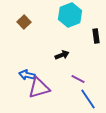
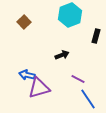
black rectangle: rotated 24 degrees clockwise
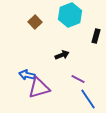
brown square: moved 11 px right
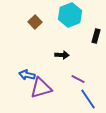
black arrow: rotated 24 degrees clockwise
purple triangle: moved 2 px right
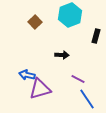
purple triangle: moved 1 px left, 1 px down
blue line: moved 1 px left
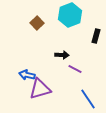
brown square: moved 2 px right, 1 px down
purple line: moved 3 px left, 10 px up
blue line: moved 1 px right
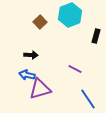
brown square: moved 3 px right, 1 px up
black arrow: moved 31 px left
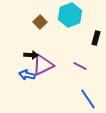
black rectangle: moved 2 px down
purple line: moved 5 px right, 3 px up
purple triangle: moved 3 px right, 24 px up; rotated 10 degrees counterclockwise
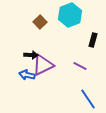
black rectangle: moved 3 px left, 2 px down
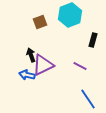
brown square: rotated 24 degrees clockwise
black arrow: rotated 112 degrees counterclockwise
